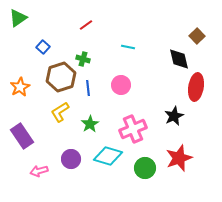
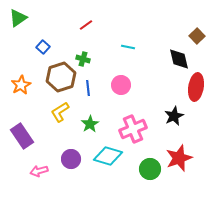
orange star: moved 1 px right, 2 px up
green circle: moved 5 px right, 1 px down
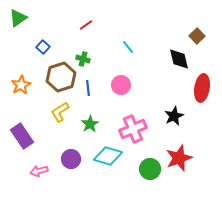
cyan line: rotated 40 degrees clockwise
red ellipse: moved 6 px right, 1 px down
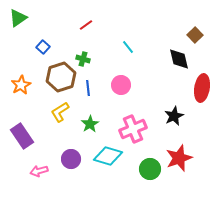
brown square: moved 2 px left, 1 px up
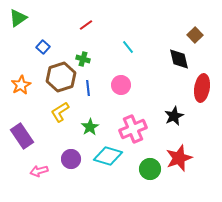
green star: moved 3 px down
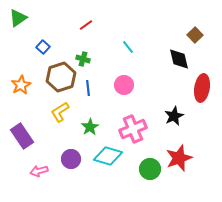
pink circle: moved 3 px right
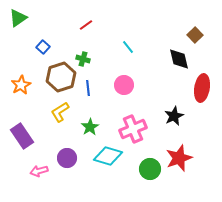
purple circle: moved 4 px left, 1 px up
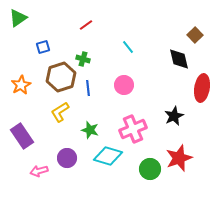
blue square: rotated 32 degrees clockwise
green star: moved 3 px down; rotated 24 degrees counterclockwise
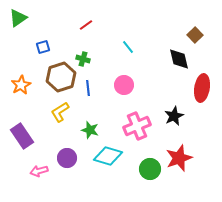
pink cross: moved 4 px right, 3 px up
